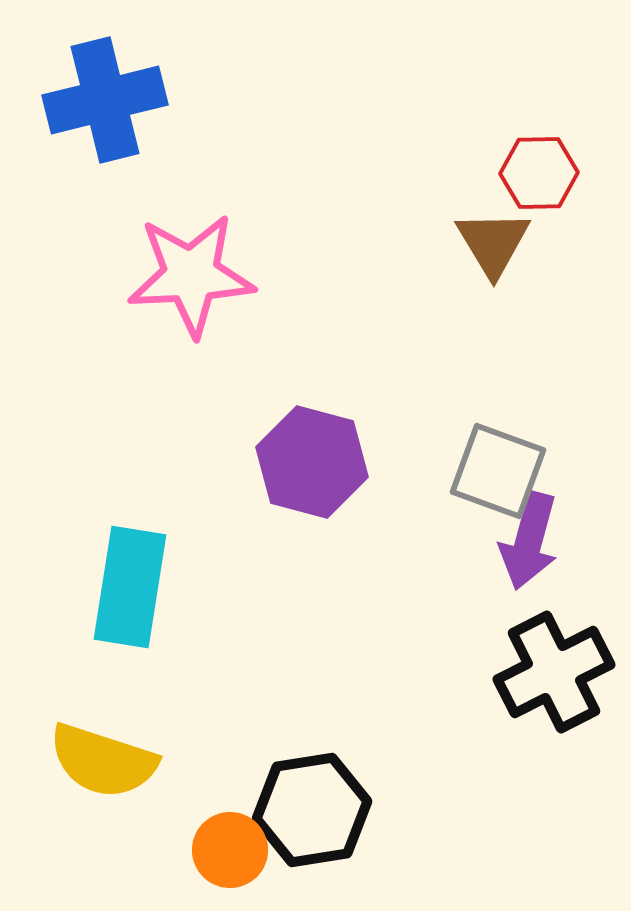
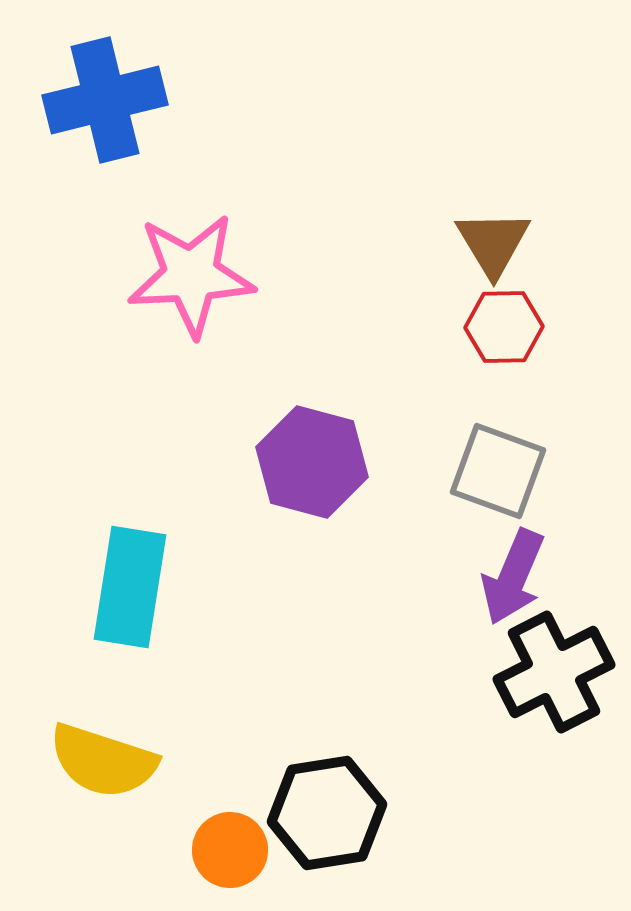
red hexagon: moved 35 px left, 154 px down
purple arrow: moved 16 px left, 36 px down; rotated 8 degrees clockwise
black hexagon: moved 15 px right, 3 px down
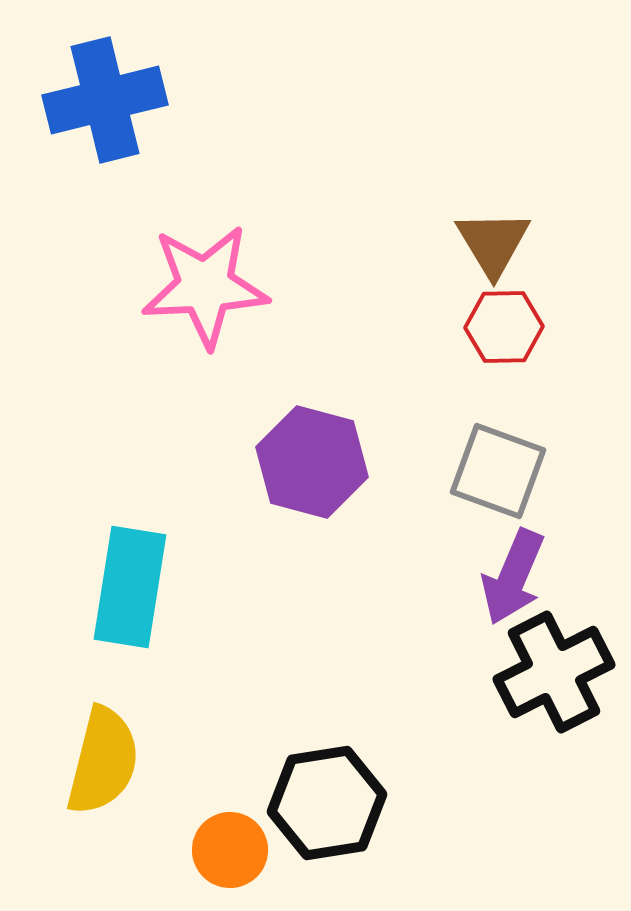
pink star: moved 14 px right, 11 px down
yellow semicircle: rotated 94 degrees counterclockwise
black hexagon: moved 10 px up
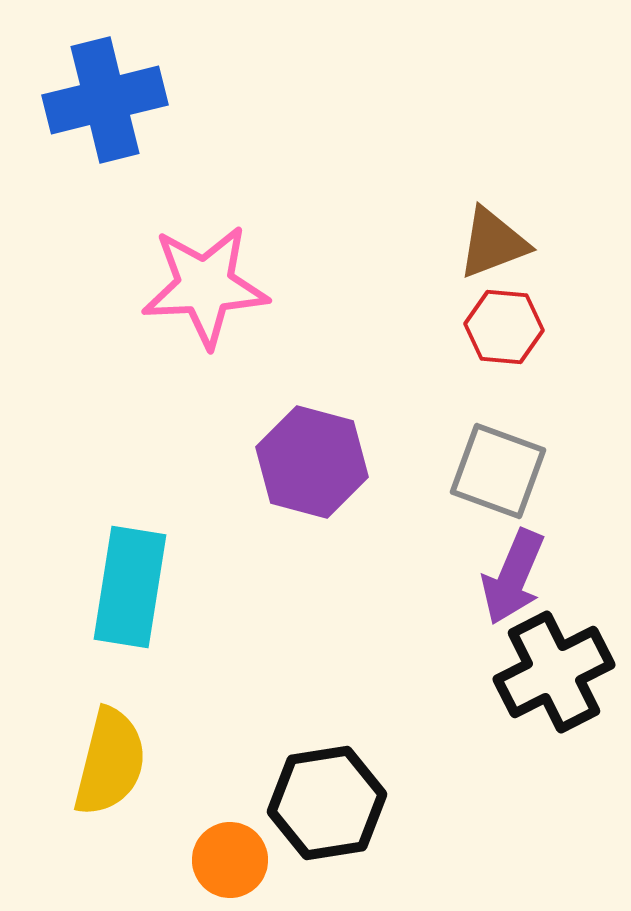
brown triangle: rotated 40 degrees clockwise
red hexagon: rotated 6 degrees clockwise
yellow semicircle: moved 7 px right, 1 px down
orange circle: moved 10 px down
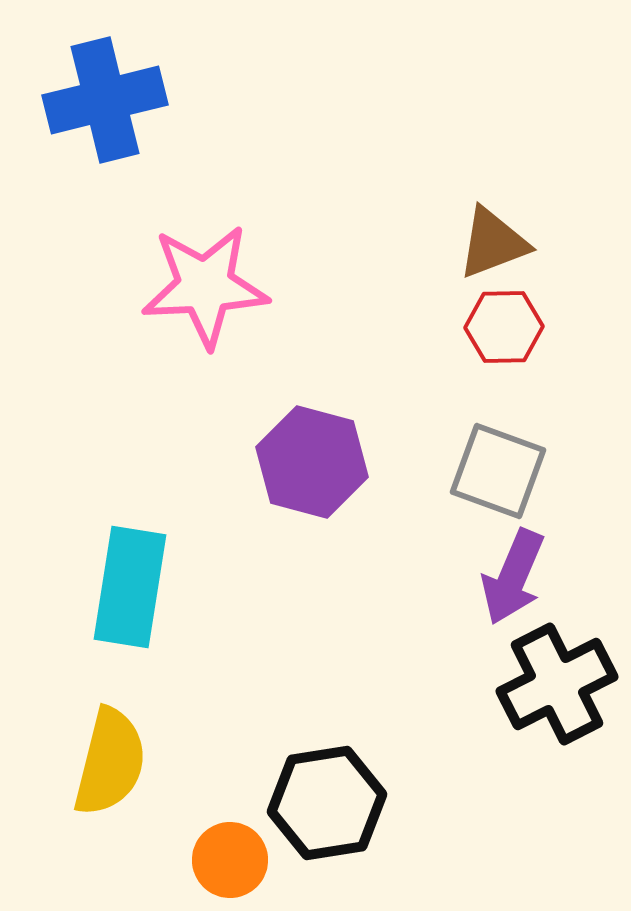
red hexagon: rotated 6 degrees counterclockwise
black cross: moved 3 px right, 12 px down
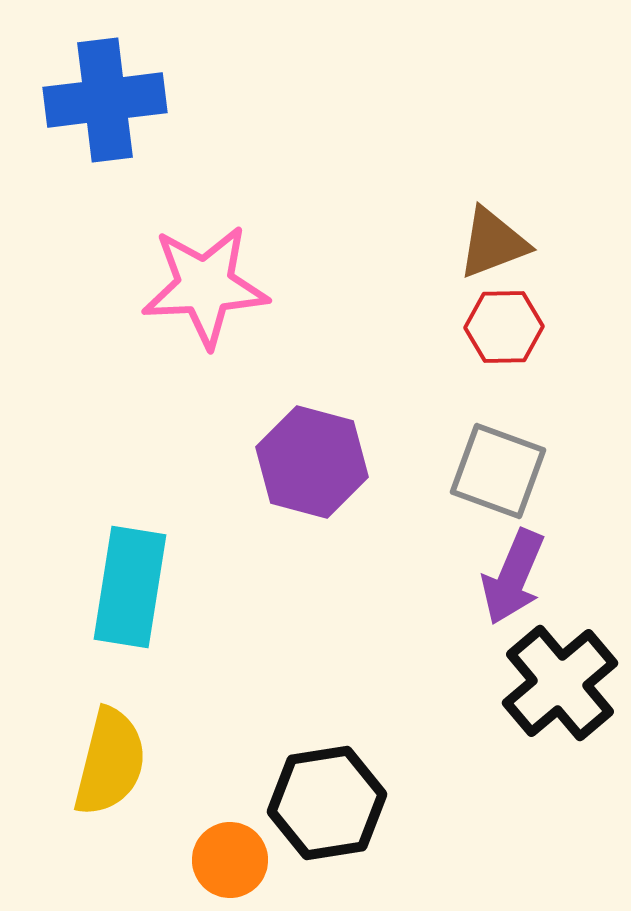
blue cross: rotated 7 degrees clockwise
black cross: moved 3 px right, 1 px up; rotated 13 degrees counterclockwise
